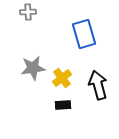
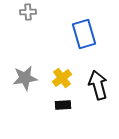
gray star: moved 8 px left, 10 px down
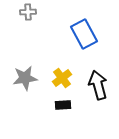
blue rectangle: rotated 12 degrees counterclockwise
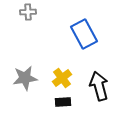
black arrow: moved 1 px right, 1 px down
black rectangle: moved 3 px up
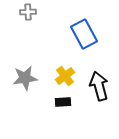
yellow cross: moved 3 px right, 2 px up
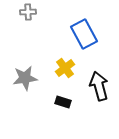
yellow cross: moved 8 px up
black rectangle: rotated 21 degrees clockwise
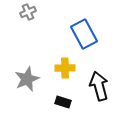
gray cross: rotated 21 degrees counterclockwise
yellow cross: rotated 36 degrees clockwise
gray star: moved 2 px right, 1 px down; rotated 15 degrees counterclockwise
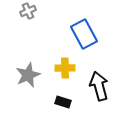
gray cross: moved 1 px up
gray star: moved 1 px right, 4 px up
